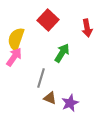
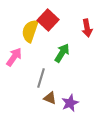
yellow semicircle: moved 14 px right, 8 px up
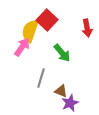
red square: moved 1 px left
green arrow: rotated 108 degrees clockwise
pink arrow: moved 8 px right, 10 px up
brown triangle: moved 11 px right, 7 px up
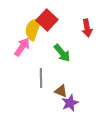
yellow semicircle: moved 3 px right, 2 px up
gray line: rotated 18 degrees counterclockwise
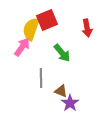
red square: rotated 25 degrees clockwise
yellow semicircle: moved 2 px left
purple star: rotated 12 degrees counterclockwise
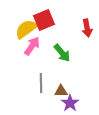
red square: moved 3 px left
yellow semicircle: moved 5 px left; rotated 35 degrees clockwise
pink arrow: moved 10 px right, 1 px up
gray line: moved 5 px down
brown triangle: rotated 24 degrees counterclockwise
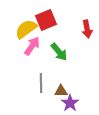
red square: moved 2 px right
red arrow: moved 1 px down
green arrow: moved 3 px left, 1 px up
